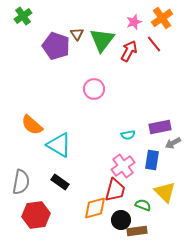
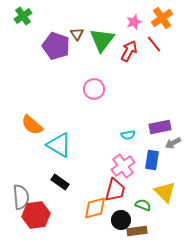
gray semicircle: moved 15 px down; rotated 15 degrees counterclockwise
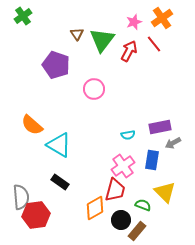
purple pentagon: moved 19 px down
orange diamond: rotated 15 degrees counterclockwise
brown rectangle: rotated 42 degrees counterclockwise
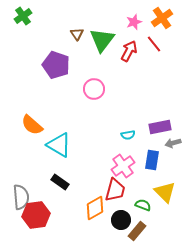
gray arrow: rotated 14 degrees clockwise
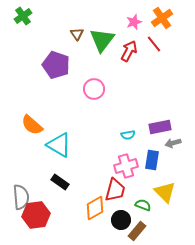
pink cross: moved 3 px right; rotated 20 degrees clockwise
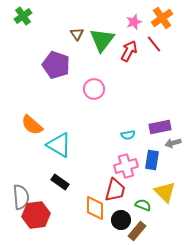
orange diamond: rotated 60 degrees counterclockwise
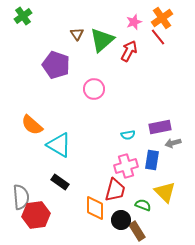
green triangle: rotated 12 degrees clockwise
red line: moved 4 px right, 7 px up
brown rectangle: rotated 72 degrees counterclockwise
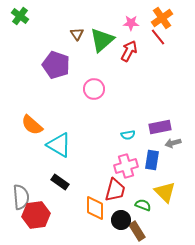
green cross: moved 3 px left; rotated 18 degrees counterclockwise
pink star: moved 3 px left, 1 px down; rotated 21 degrees clockwise
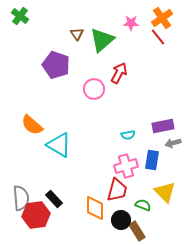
red arrow: moved 10 px left, 22 px down
purple rectangle: moved 3 px right, 1 px up
black rectangle: moved 6 px left, 17 px down; rotated 12 degrees clockwise
red trapezoid: moved 2 px right
gray semicircle: moved 1 px down
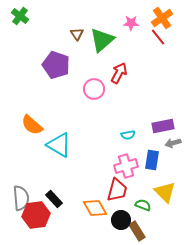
orange diamond: rotated 30 degrees counterclockwise
